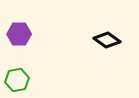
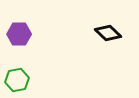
black diamond: moved 1 px right, 7 px up; rotated 8 degrees clockwise
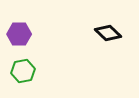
green hexagon: moved 6 px right, 9 px up
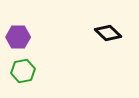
purple hexagon: moved 1 px left, 3 px down
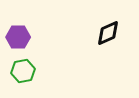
black diamond: rotated 68 degrees counterclockwise
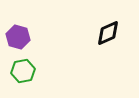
purple hexagon: rotated 15 degrees clockwise
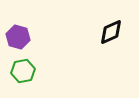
black diamond: moved 3 px right, 1 px up
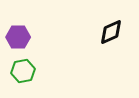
purple hexagon: rotated 15 degrees counterclockwise
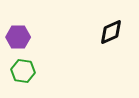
green hexagon: rotated 20 degrees clockwise
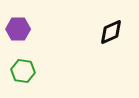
purple hexagon: moved 8 px up
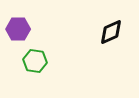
green hexagon: moved 12 px right, 10 px up
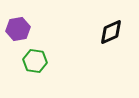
purple hexagon: rotated 10 degrees counterclockwise
